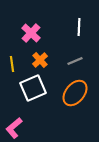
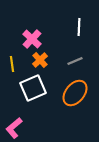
pink cross: moved 1 px right, 6 px down
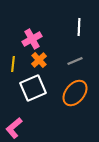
pink cross: rotated 18 degrees clockwise
orange cross: moved 1 px left
yellow line: moved 1 px right; rotated 14 degrees clockwise
